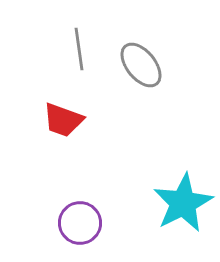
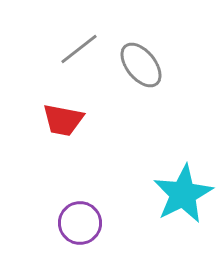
gray line: rotated 60 degrees clockwise
red trapezoid: rotated 9 degrees counterclockwise
cyan star: moved 9 px up
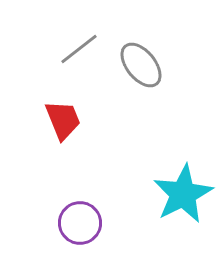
red trapezoid: rotated 123 degrees counterclockwise
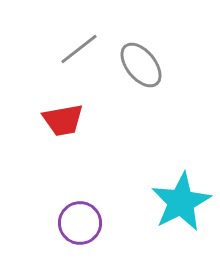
red trapezoid: rotated 102 degrees clockwise
cyan star: moved 2 px left, 8 px down
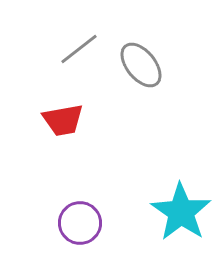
cyan star: moved 10 px down; rotated 10 degrees counterclockwise
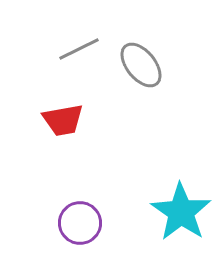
gray line: rotated 12 degrees clockwise
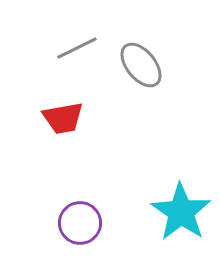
gray line: moved 2 px left, 1 px up
red trapezoid: moved 2 px up
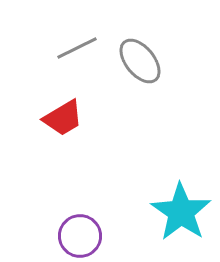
gray ellipse: moved 1 px left, 4 px up
red trapezoid: rotated 21 degrees counterclockwise
purple circle: moved 13 px down
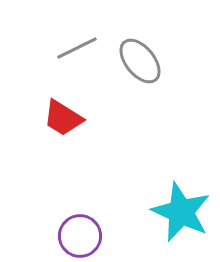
red trapezoid: rotated 63 degrees clockwise
cyan star: rotated 10 degrees counterclockwise
